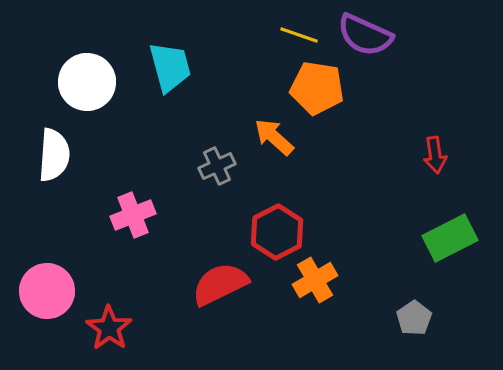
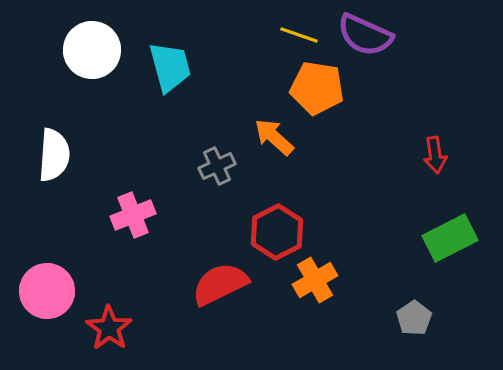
white circle: moved 5 px right, 32 px up
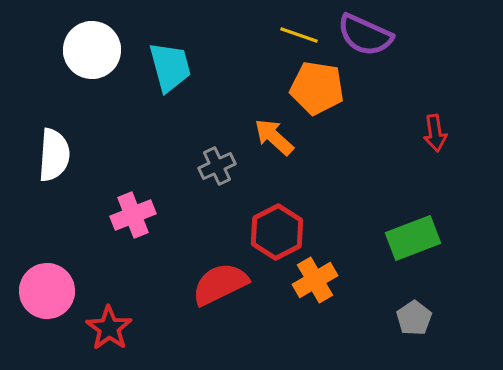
red arrow: moved 22 px up
green rectangle: moved 37 px left; rotated 6 degrees clockwise
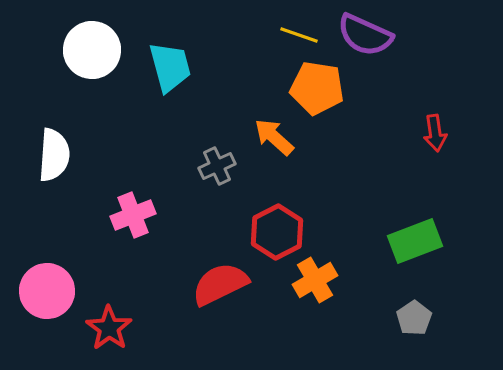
green rectangle: moved 2 px right, 3 px down
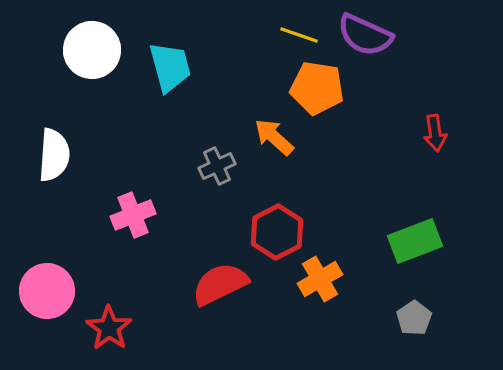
orange cross: moved 5 px right, 1 px up
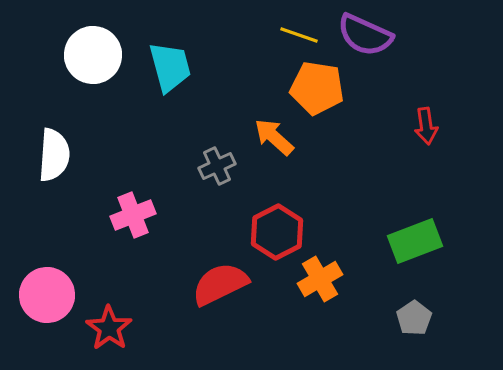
white circle: moved 1 px right, 5 px down
red arrow: moved 9 px left, 7 px up
pink circle: moved 4 px down
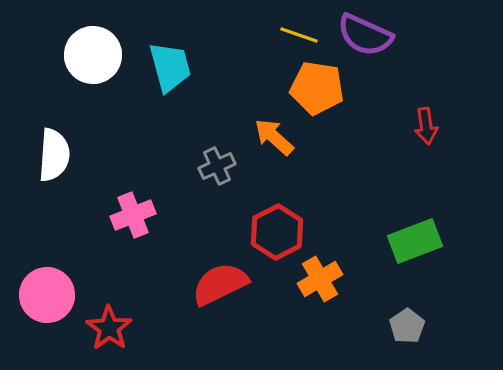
gray pentagon: moved 7 px left, 8 px down
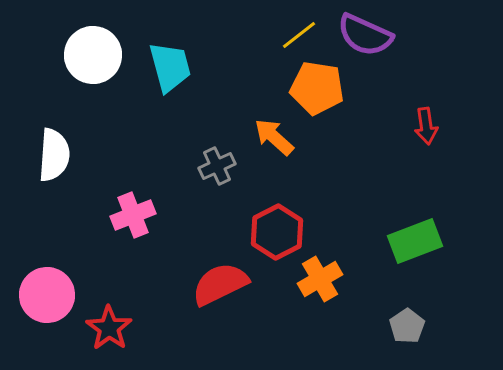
yellow line: rotated 57 degrees counterclockwise
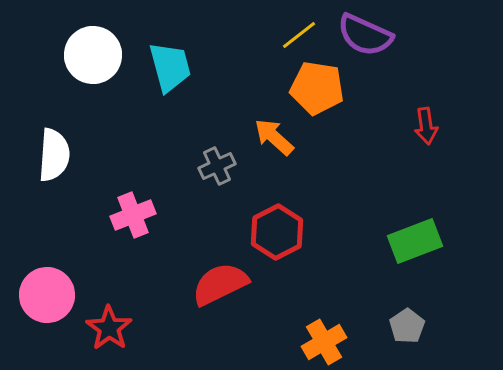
orange cross: moved 4 px right, 63 px down
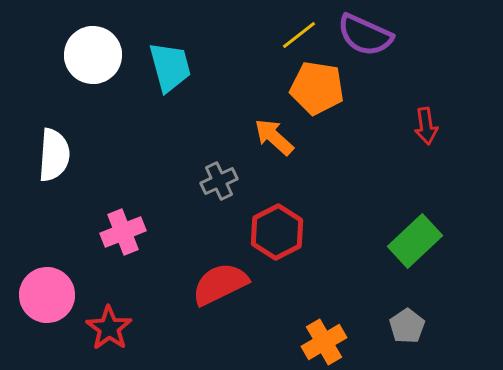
gray cross: moved 2 px right, 15 px down
pink cross: moved 10 px left, 17 px down
green rectangle: rotated 22 degrees counterclockwise
